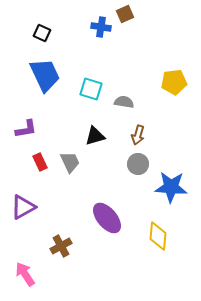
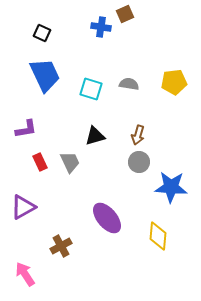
gray semicircle: moved 5 px right, 18 px up
gray circle: moved 1 px right, 2 px up
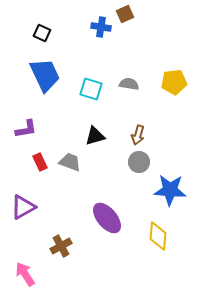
gray trapezoid: rotated 45 degrees counterclockwise
blue star: moved 1 px left, 3 px down
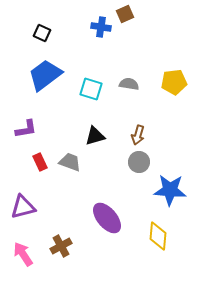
blue trapezoid: rotated 102 degrees counterclockwise
purple triangle: rotated 16 degrees clockwise
pink arrow: moved 2 px left, 20 px up
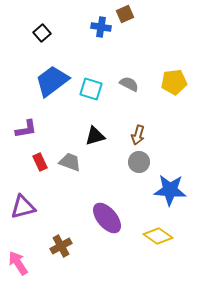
black square: rotated 24 degrees clockwise
blue trapezoid: moved 7 px right, 6 px down
gray semicircle: rotated 18 degrees clockwise
yellow diamond: rotated 60 degrees counterclockwise
pink arrow: moved 5 px left, 9 px down
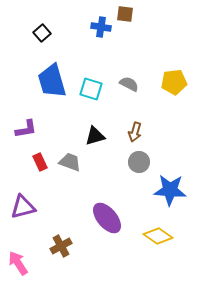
brown square: rotated 30 degrees clockwise
blue trapezoid: rotated 69 degrees counterclockwise
brown arrow: moved 3 px left, 3 px up
